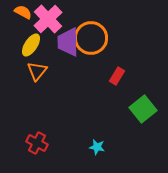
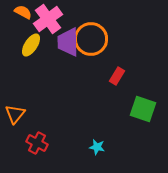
pink cross: rotated 8 degrees clockwise
orange circle: moved 1 px down
orange triangle: moved 22 px left, 43 px down
green square: rotated 32 degrees counterclockwise
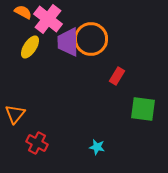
pink cross: rotated 16 degrees counterclockwise
yellow ellipse: moved 1 px left, 2 px down
green square: rotated 12 degrees counterclockwise
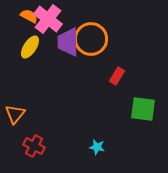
orange semicircle: moved 6 px right, 4 px down
red cross: moved 3 px left, 3 px down
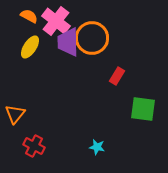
pink cross: moved 8 px right, 2 px down
orange circle: moved 1 px right, 1 px up
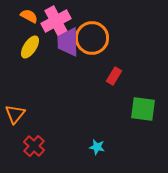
pink cross: rotated 24 degrees clockwise
red rectangle: moved 3 px left
red cross: rotated 15 degrees clockwise
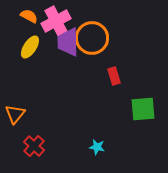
red rectangle: rotated 48 degrees counterclockwise
green square: rotated 12 degrees counterclockwise
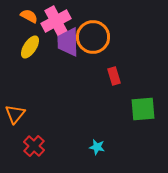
orange circle: moved 1 px right, 1 px up
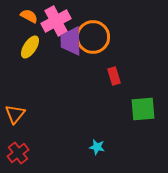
purple trapezoid: moved 3 px right, 1 px up
red cross: moved 16 px left, 7 px down; rotated 10 degrees clockwise
